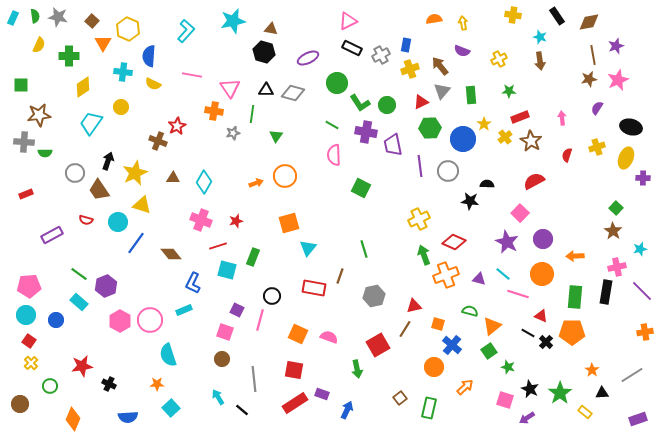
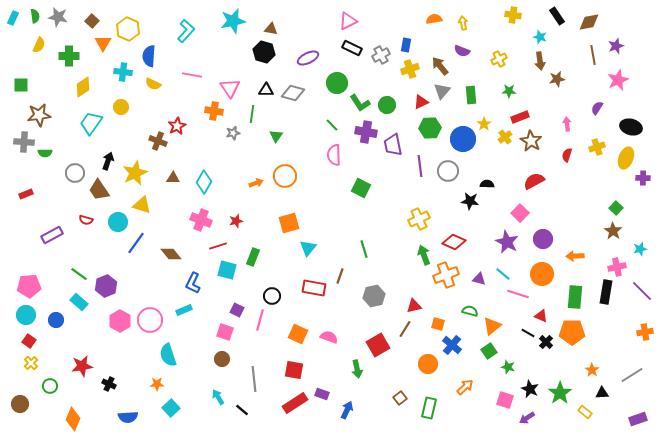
brown star at (589, 79): moved 32 px left
pink arrow at (562, 118): moved 5 px right, 6 px down
green line at (332, 125): rotated 16 degrees clockwise
orange circle at (434, 367): moved 6 px left, 3 px up
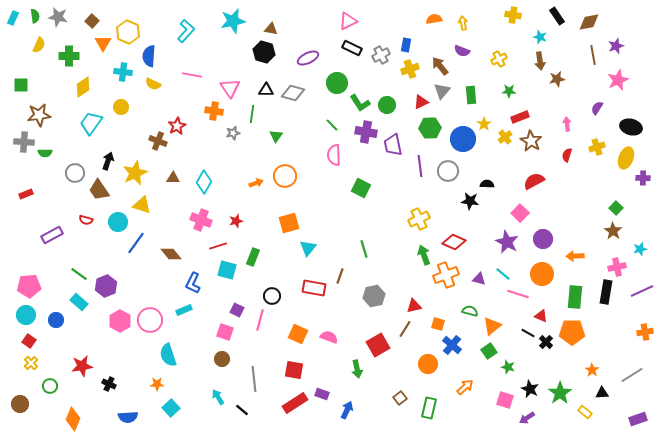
yellow hexagon at (128, 29): moved 3 px down
purple line at (642, 291): rotated 70 degrees counterclockwise
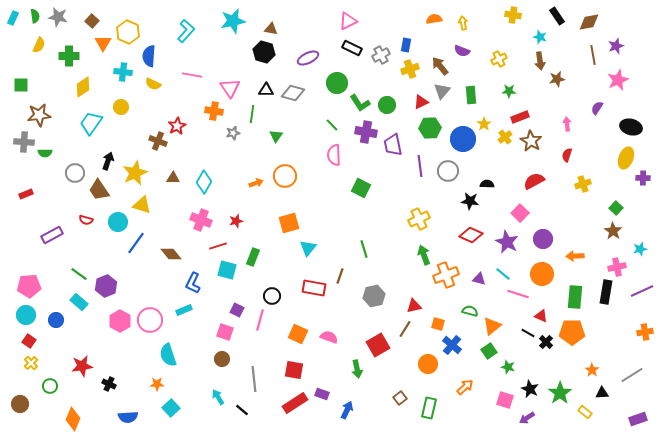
yellow cross at (597, 147): moved 14 px left, 37 px down
red diamond at (454, 242): moved 17 px right, 7 px up
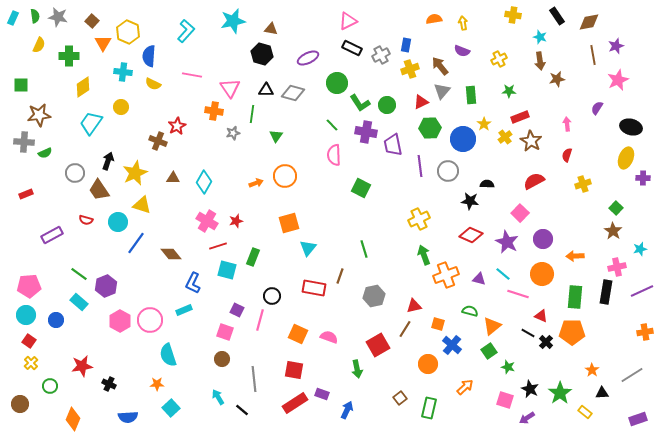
black hexagon at (264, 52): moved 2 px left, 2 px down
green semicircle at (45, 153): rotated 24 degrees counterclockwise
pink cross at (201, 220): moved 6 px right, 1 px down; rotated 10 degrees clockwise
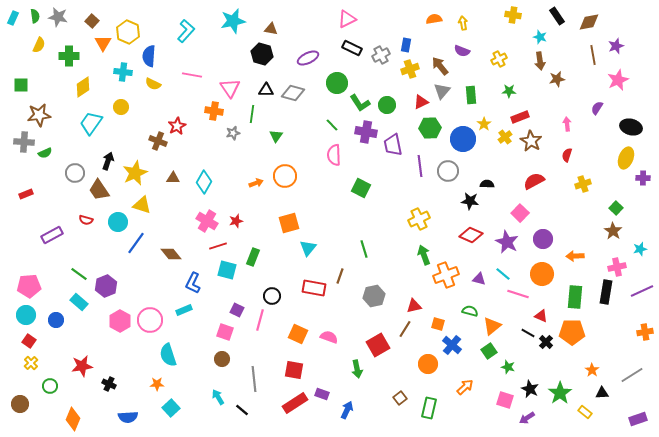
pink triangle at (348, 21): moved 1 px left, 2 px up
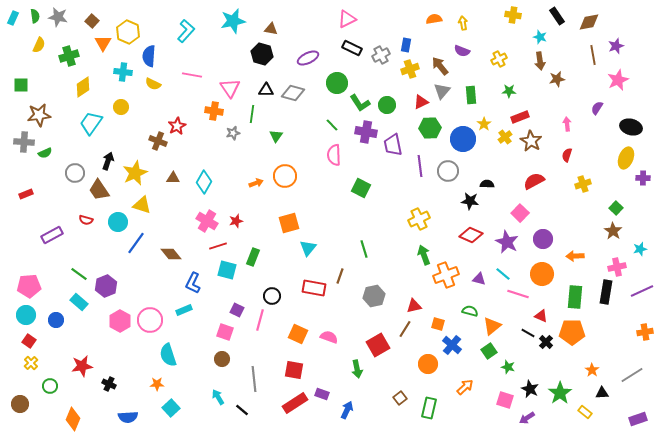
green cross at (69, 56): rotated 18 degrees counterclockwise
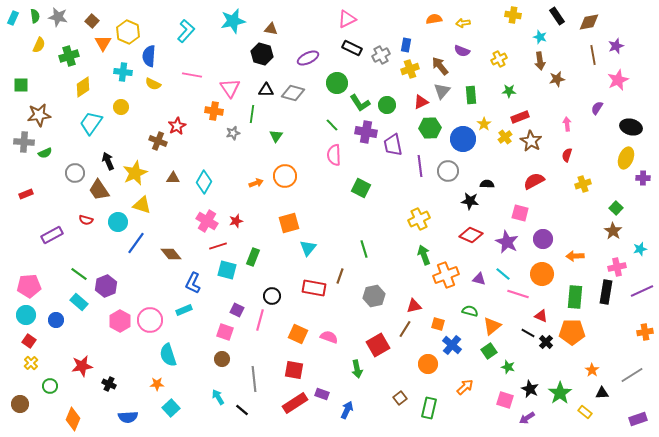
yellow arrow at (463, 23): rotated 88 degrees counterclockwise
black arrow at (108, 161): rotated 42 degrees counterclockwise
pink square at (520, 213): rotated 30 degrees counterclockwise
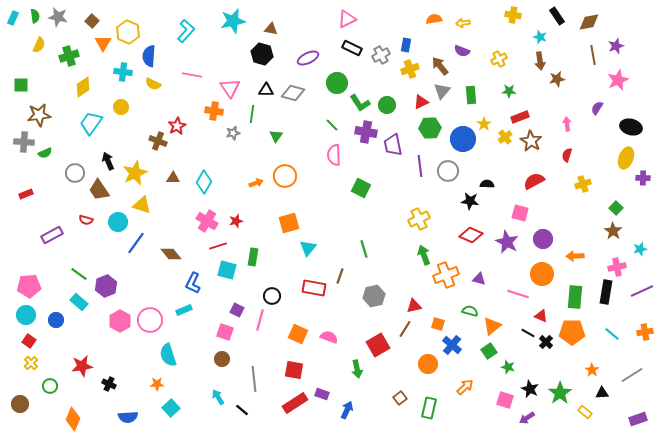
green rectangle at (253, 257): rotated 12 degrees counterclockwise
cyan line at (503, 274): moved 109 px right, 60 px down
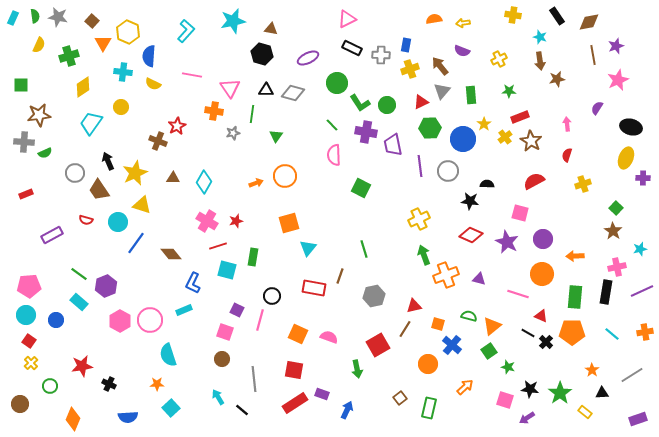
gray cross at (381, 55): rotated 30 degrees clockwise
green semicircle at (470, 311): moved 1 px left, 5 px down
black star at (530, 389): rotated 18 degrees counterclockwise
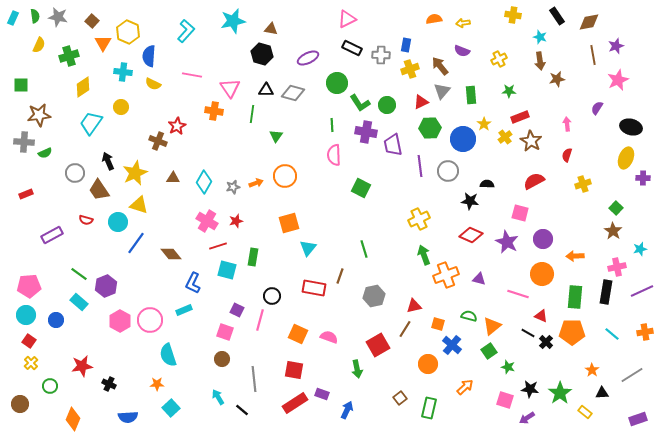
green line at (332, 125): rotated 40 degrees clockwise
gray star at (233, 133): moved 54 px down
yellow triangle at (142, 205): moved 3 px left
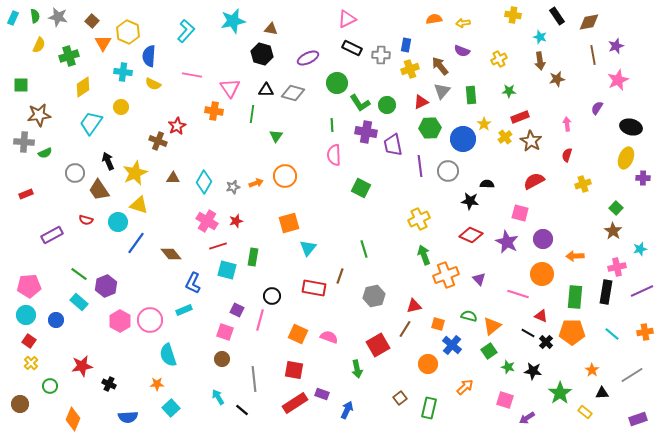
purple triangle at (479, 279): rotated 32 degrees clockwise
black star at (530, 389): moved 3 px right, 18 px up
